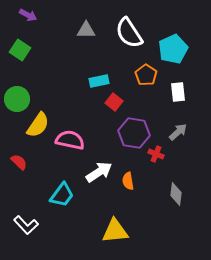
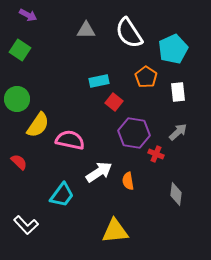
orange pentagon: moved 2 px down
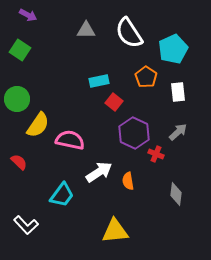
purple hexagon: rotated 16 degrees clockwise
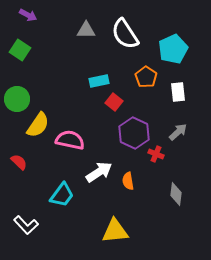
white semicircle: moved 4 px left, 1 px down
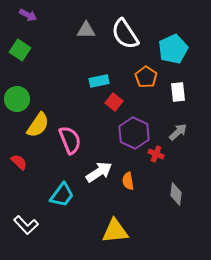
pink semicircle: rotated 56 degrees clockwise
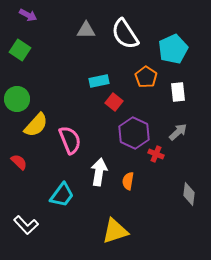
yellow semicircle: moved 2 px left; rotated 8 degrees clockwise
white arrow: rotated 48 degrees counterclockwise
orange semicircle: rotated 18 degrees clockwise
gray diamond: moved 13 px right
yellow triangle: rotated 12 degrees counterclockwise
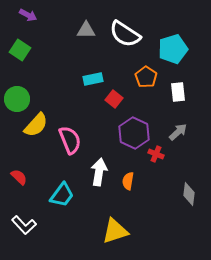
white semicircle: rotated 24 degrees counterclockwise
cyan pentagon: rotated 8 degrees clockwise
cyan rectangle: moved 6 px left, 2 px up
red square: moved 3 px up
red semicircle: moved 15 px down
white L-shape: moved 2 px left
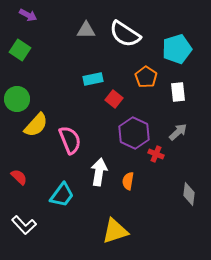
cyan pentagon: moved 4 px right
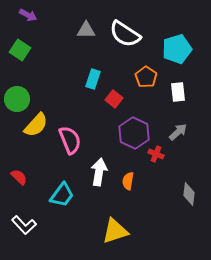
cyan rectangle: rotated 60 degrees counterclockwise
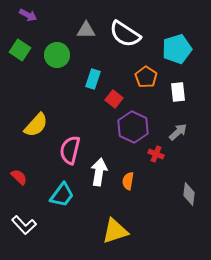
green circle: moved 40 px right, 44 px up
purple hexagon: moved 1 px left, 6 px up
pink semicircle: moved 10 px down; rotated 144 degrees counterclockwise
